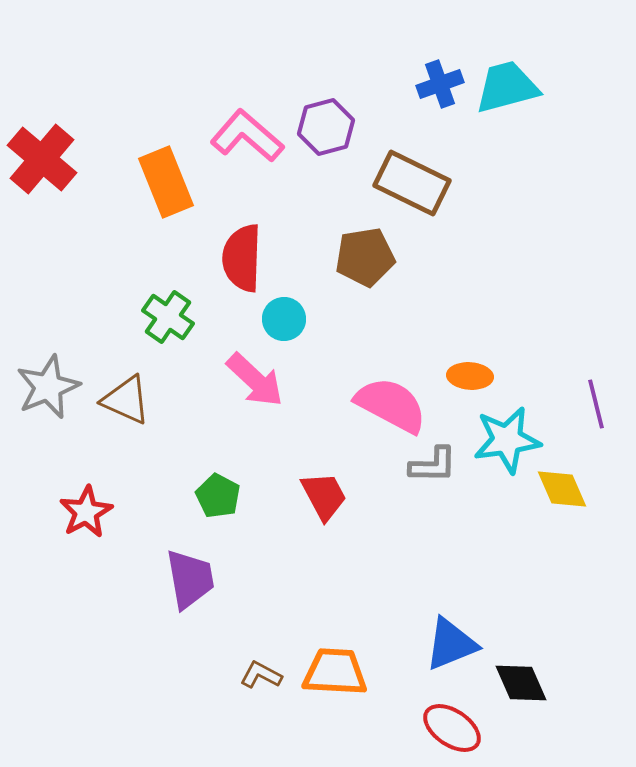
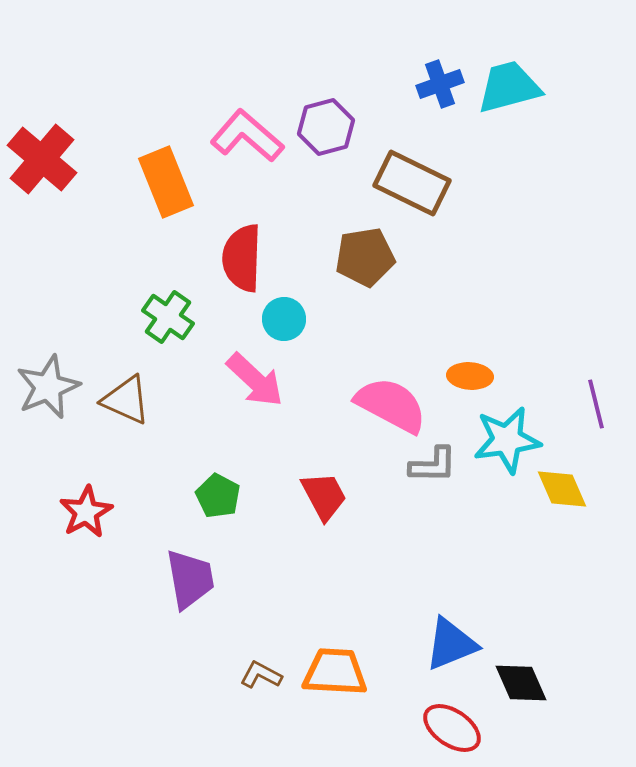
cyan trapezoid: moved 2 px right
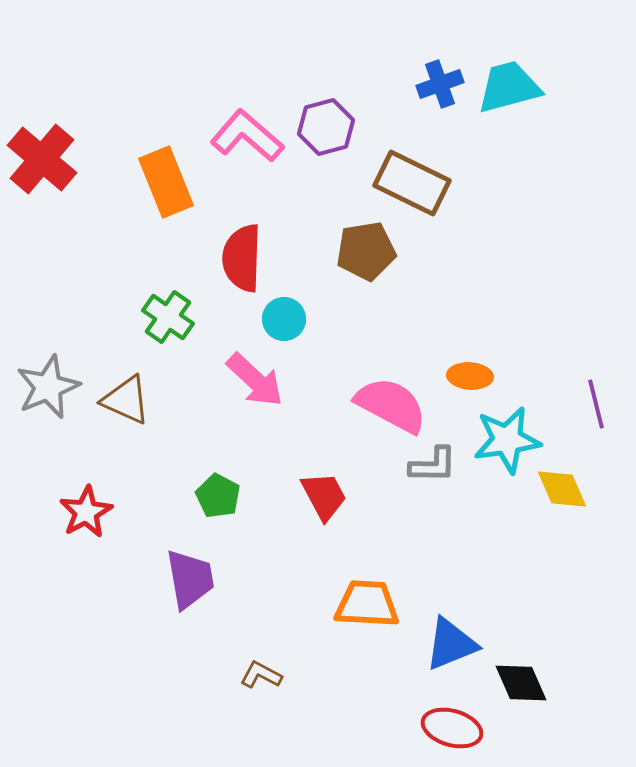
brown pentagon: moved 1 px right, 6 px up
orange trapezoid: moved 32 px right, 68 px up
red ellipse: rotated 18 degrees counterclockwise
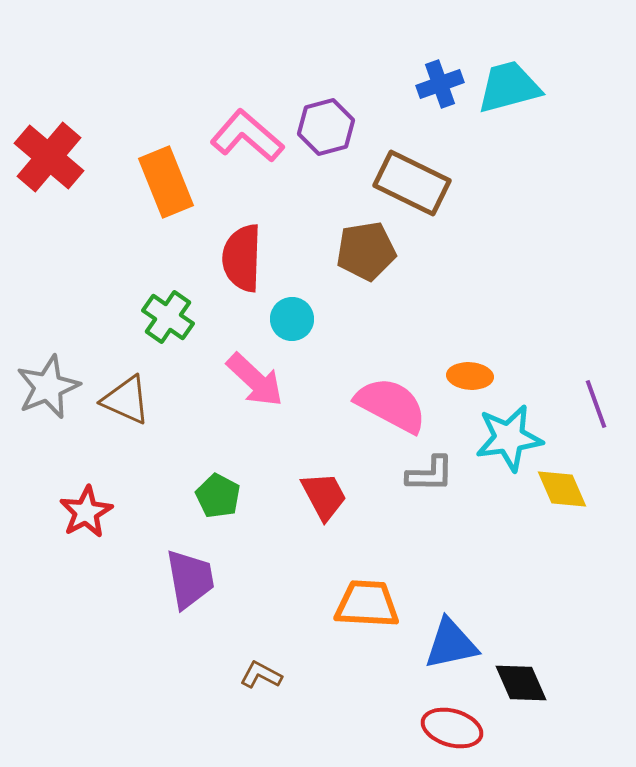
red cross: moved 7 px right, 2 px up
cyan circle: moved 8 px right
purple line: rotated 6 degrees counterclockwise
cyan star: moved 2 px right, 2 px up
gray L-shape: moved 3 px left, 9 px down
blue triangle: rotated 10 degrees clockwise
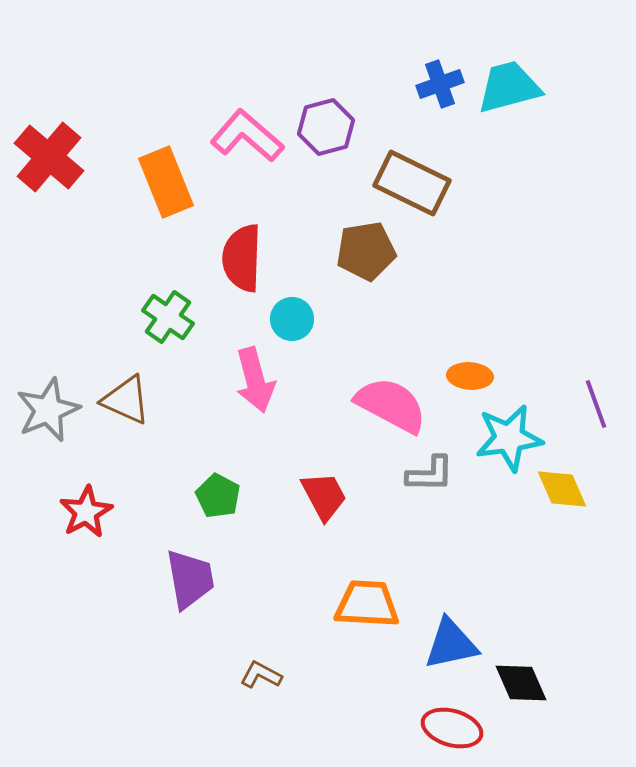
pink arrow: rotated 32 degrees clockwise
gray star: moved 23 px down
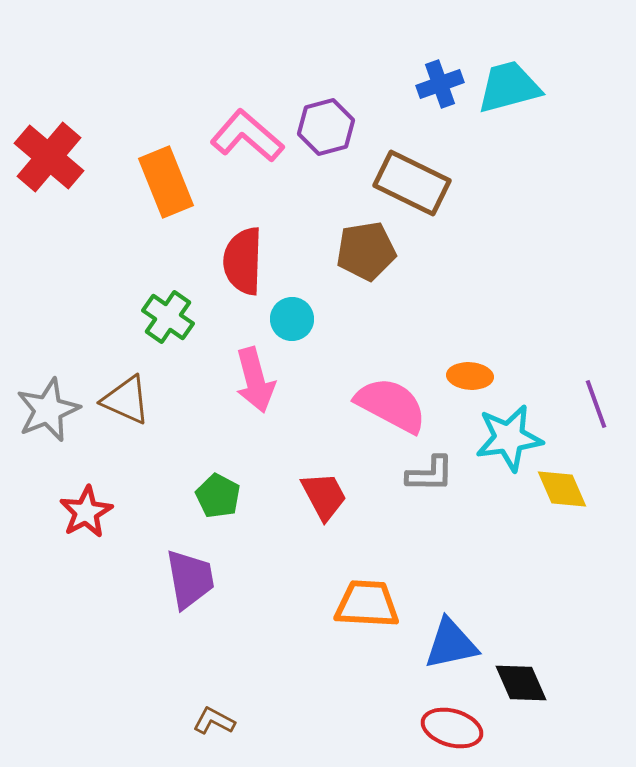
red semicircle: moved 1 px right, 3 px down
brown L-shape: moved 47 px left, 46 px down
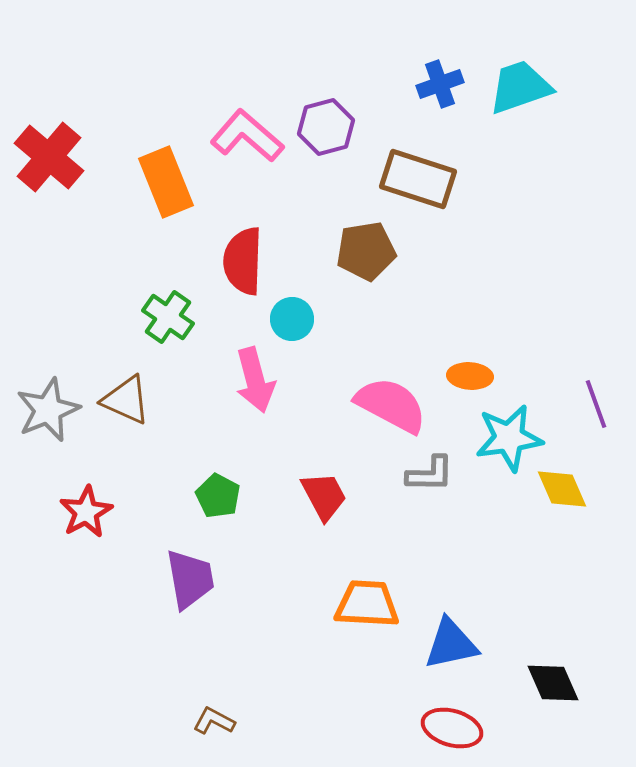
cyan trapezoid: moved 11 px right; rotated 4 degrees counterclockwise
brown rectangle: moved 6 px right, 4 px up; rotated 8 degrees counterclockwise
black diamond: moved 32 px right
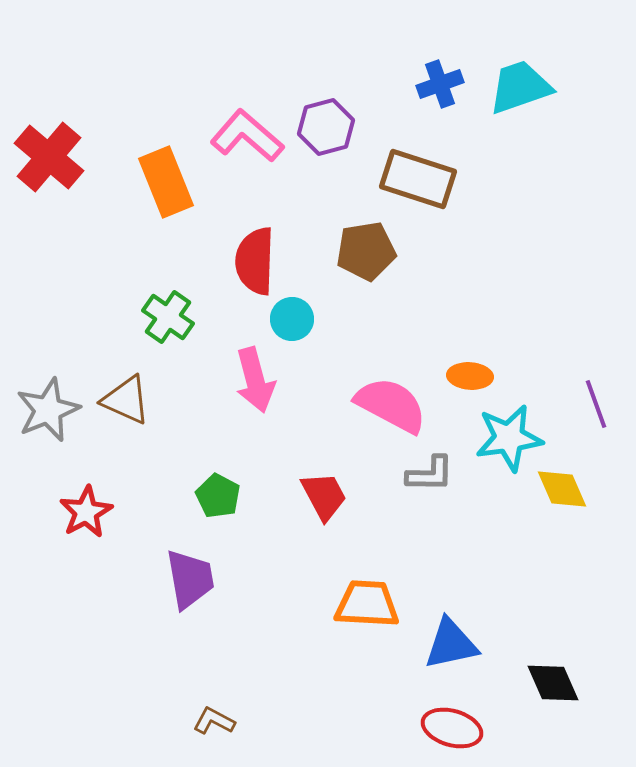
red semicircle: moved 12 px right
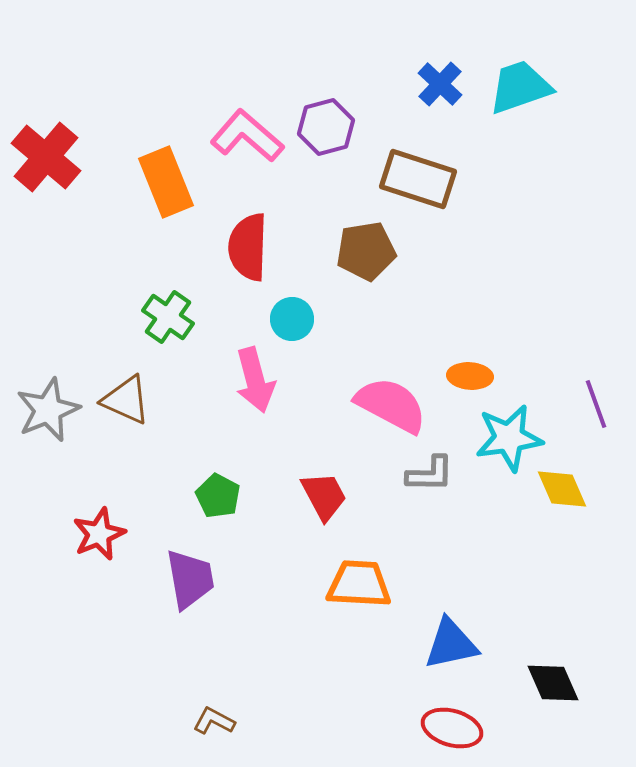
blue cross: rotated 27 degrees counterclockwise
red cross: moved 3 px left
red semicircle: moved 7 px left, 14 px up
red star: moved 13 px right, 22 px down; rotated 6 degrees clockwise
orange trapezoid: moved 8 px left, 20 px up
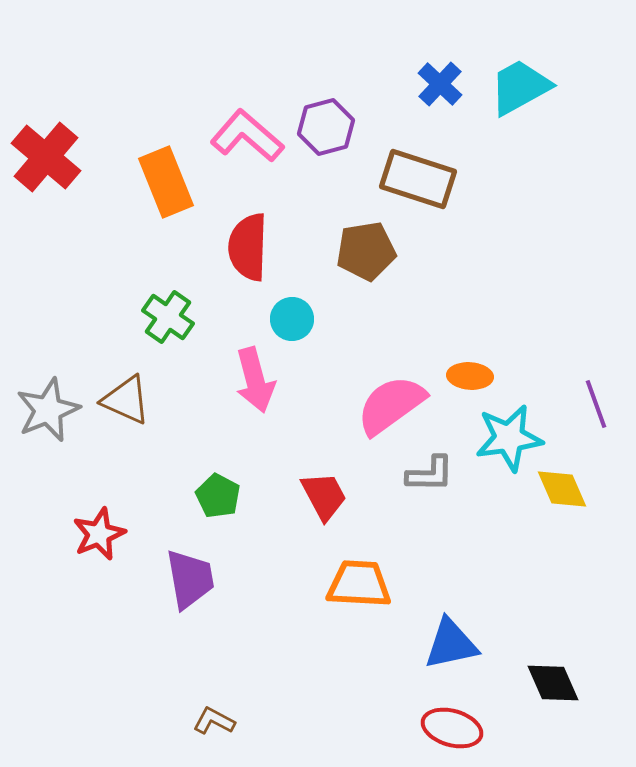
cyan trapezoid: rotated 10 degrees counterclockwise
pink semicircle: rotated 64 degrees counterclockwise
